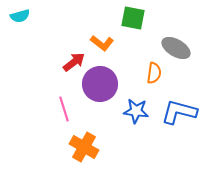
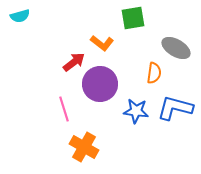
green square: rotated 20 degrees counterclockwise
blue L-shape: moved 4 px left, 4 px up
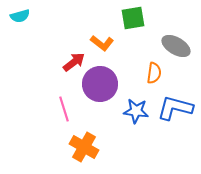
gray ellipse: moved 2 px up
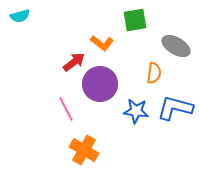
green square: moved 2 px right, 2 px down
pink line: moved 2 px right; rotated 10 degrees counterclockwise
orange cross: moved 3 px down
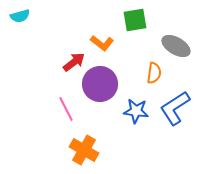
blue L-shape: rotated 48 degrees counterclockwise
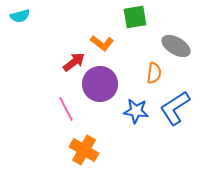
green square: moved 3 px up
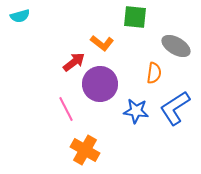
green square: rotated 15 degrees clockwise
orange cross: moved 1 px right
